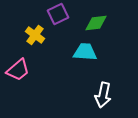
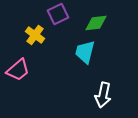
cyan trapezoid: rotated 80 degrees counterclockwise
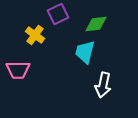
green diamond: moved 1 px down
pink trapezoid: rotated 40 degrees clockwise
white arrow: moved 10 px up
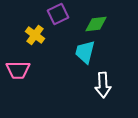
white arrow: rotated 15 degrees counterclockwise
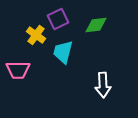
purple square: moved 5 px down
green diamond: moved 1 px down
yellow cross: moved 1 px right
cyan trapezoid: moved 22 px left
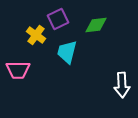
cyan trapezoid: moved 4 px right
white arrow: moved 19 px right
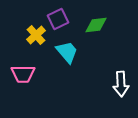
yellow cross: rotated 12 degrees clockwise
cyan trapezoid: rotated 125 degrees clockwise
pink trapezoid: moved 5 px right, 4 px down
white arrow: moved 1 px left, 1 px up
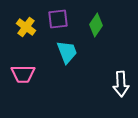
purple square: rotated 20 degrees clockwise
green diamond: rotated 50 degrees counterclockwise
yellow cross: moved 10 px left, 8 px up; rotated 12 degrees counterclockwise
cyan trapezoid: rotated 20 degrees clockwise
